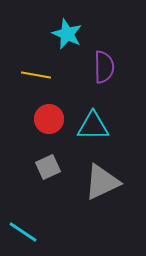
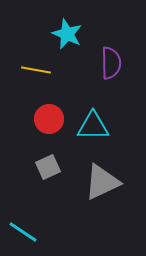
purple semicircle: moved 7 px right, 4 px up
yellow line: moved 5 px up
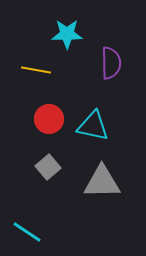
cyan star: rotated 24 degrees counterclockwise
cyan triangle: rotated 12 degrees clockwise
gray square: rotated 15 degrees counterclockwise
gray triangle: rotated 24 degrees clockwise
cyan line: moved 4 px right
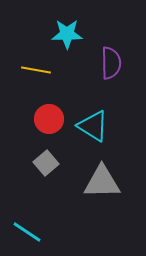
cyan triangle: rotated 20 degrees clockwise
gray square: moved 2 px left, 4 px up
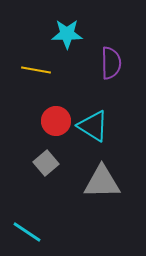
red circle: moved 7 px right, 2 px down
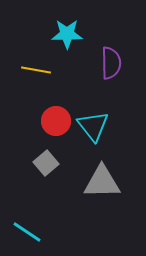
cyan triangle: rotated 20 degrees clockwise
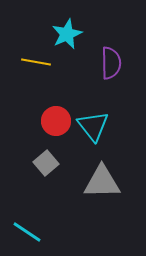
cyan star: rotated 24 degrees counterclockwise
yellow line: moved 8 px up
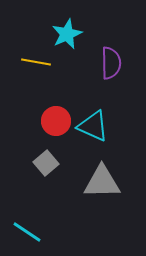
cyan triangle: rotated 28 degrees counterclockwise
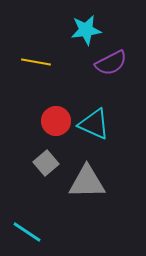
cyan star: moved 19 px right, 4 px up; rotated 16 degrees clockwise
purple semicircle: rotated 64 degrees clockwise
cyan triangle: moved 1 px right, 2 px up
gray triangle: moved 15 px left
